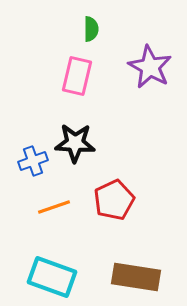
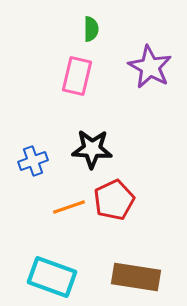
black star: moved 17 px right, 6 px down
orange line: moved 15 px right
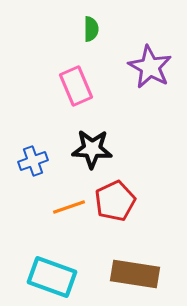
pink rectangle: moved 1 px left, 10 px down; rotated 36 degrees counterclockwise
red pentagon: moved 1 px right, 1 px down
brown rectangle: moved 1 px left, 3 px up
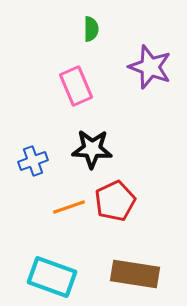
purple star: rotated 9 degrees counterclockwise
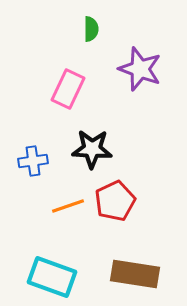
purple star: moved 10 px left, 2 px down
pink rectangle: moved 8 px left, 3 px down; rotated 48 degrees clockwise
blue cross: rotated 12 degrees clockwise
orange line: moved 1 px left, 1 px up
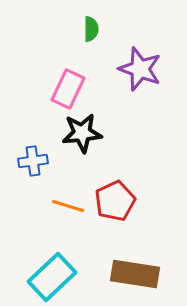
black star: moved 10 px left, 16 px up; rotated 9 degrees counterclockwise
orange line: rotated 36 degrees clockwise
cyan rectangle: rotated 63 degrees counterclockwise
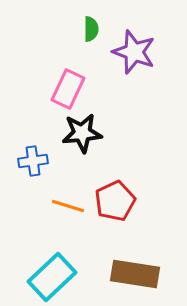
purple star: moved 6 px left, 17 px up
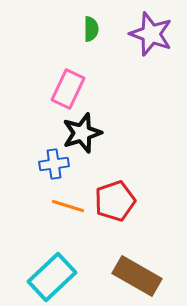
purple star: moved 17 px right, 18 px up
black star: rotated 12 degrees counterclockwise
blue cross: moved 21 px right, 3 px down
red pentagon: rotated 6 degrees clockwise
brown rectangle: moved 2 px right, 2 px down; rotated 21 degrees clockwise
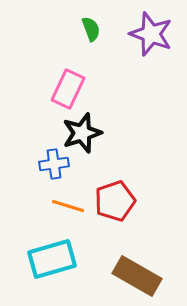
green semicircle: rotated 20 degrees counterclockwise
cyan rectangle: moved 18 px up; rotated 27 degrees clockwise
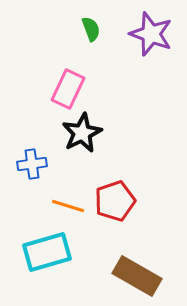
black star: rotated 9 degrees counterclockwise
blue cross: moved 22 px left
cyan rectangle: moved 5 px left, 7 px up
